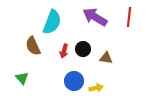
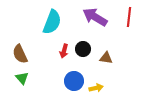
brown semicircle: moved 13 px left, 8 px down
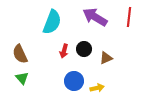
black circle: moved 1 px right
brown triangle: rotated 32 degrees counterclockwise
yellow arrow: moved 1 px right
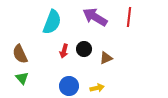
blue circle: moved 5 px left, 5 px down
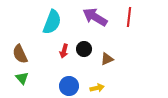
brown triangle: moved 1 px right, 1 px down
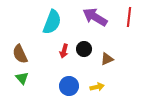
yellow arrow: moved 1 px up
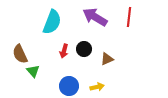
green triangle: moved 11 px right, 7 px up
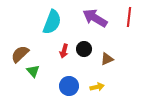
purple arrow: moved 1 px down
brown semicircle: rotated 72 degrees clockwise
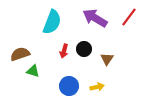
red line: rotated 30 degrees clockwise
brown semicircle: rotated 24 degrees clockwise
brown triangle: rotated 32 degrees counterclockwise
green triangle: rotated 32 degrees counterclockwise
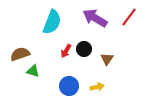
red arrow: moved 2 px right; rotated 16 degrees clockwise
